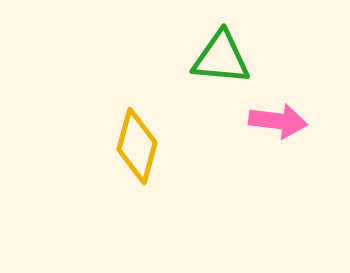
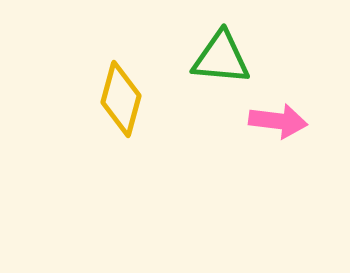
yellow diamond: moved 16 px left, 47 px up
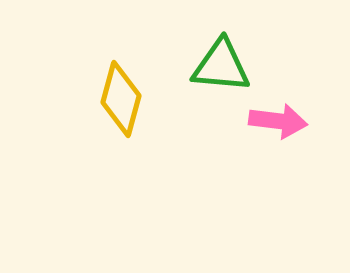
green triangle: moved 8 px down
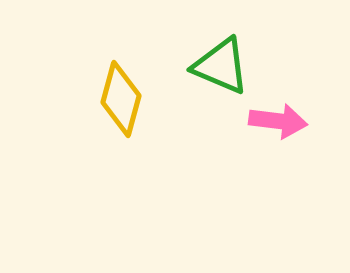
green triangle: rotated 18 degrees clockwise
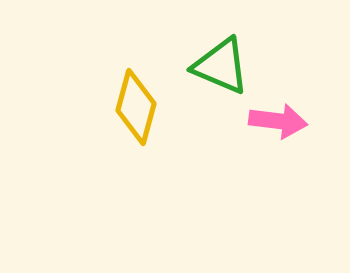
yellow diamond: moved 15 px right, 8 px down
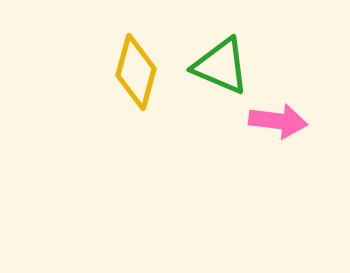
yellow diamond: moved 35 px up
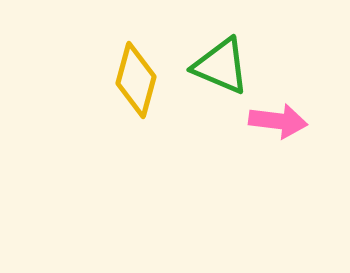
yellow diamond: moved 8 px down
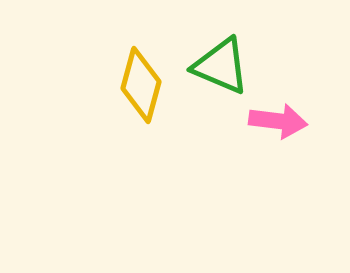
yellow diamond: moved 5 px right, 5 px down
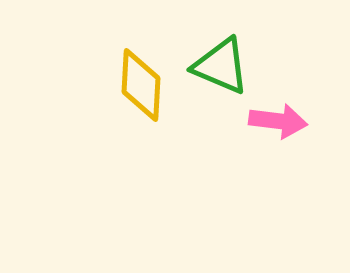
yellow diamond: rotated 12 degrees counterclockwise
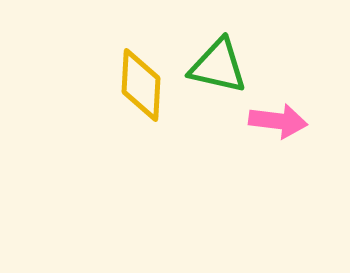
green triangle: moved 3 px left; rotated 10 degrees counterclockwise
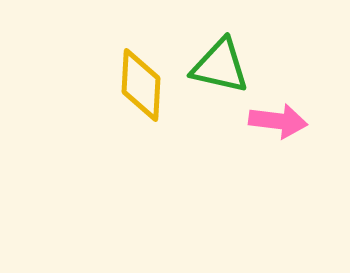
green triangle: moved 2 px right
